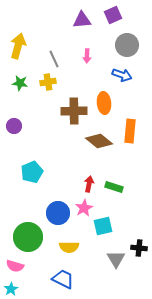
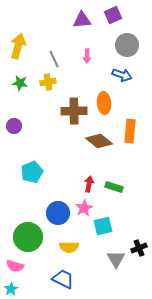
black cross: rotated 28 degrees counterclockwise
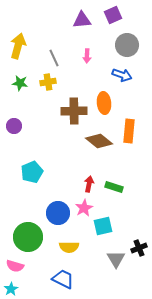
gray line: moved 1 px up
orange rectangle: moved 1 px left
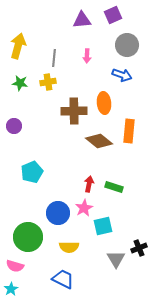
gray line: rotated 30 degrees clockwise
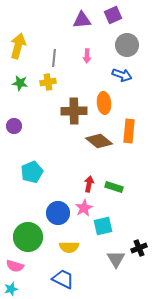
cyan star: rotated 16 degrees clockwise
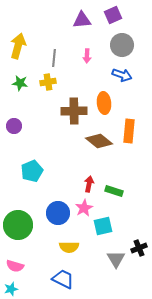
gray circle: moved 5 px left
cyan pentagon: moved 1 px up
green rectangle: moved 4 px down
green circle: moved 10 px left, 12 px up
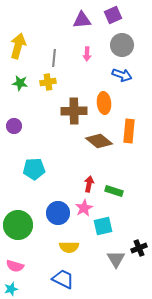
pink arrow: moved 2 px up
cyan pentagon: moved 2 px right, 2 px up; rotated 20 degrees clockwise
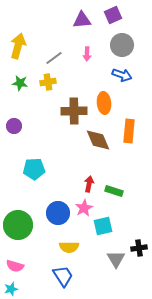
gray line: rotated 48 degrees clockwise
brown diamond: moved 1 px left, 1 px up; rotated 28 degrees clockwise
black cross: rotated 14 degrees clockwise
blue trapezoid: moved 3 px up; rotated 30 degrees clockwise
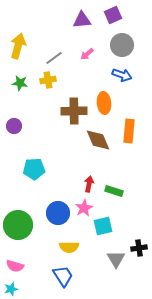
pink arrow: rotated 48 degrees clockwise
yellow cross: moved 2 px up
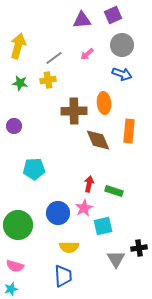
blue arrow: moved 1 px up
blue trapezoid: rotated 30 degrees clockwise
